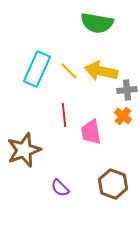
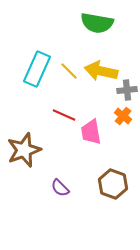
red line: rotated 60 degrees counterclockwise
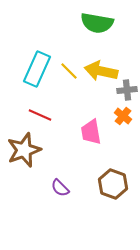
red line: moved 24 px left
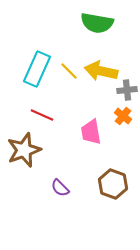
red line: moved 2 px right
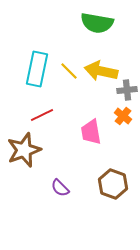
cyan rectangle: rotated 12 degrees counterclockwise
red line: rotated 50 degrees counterclockwise
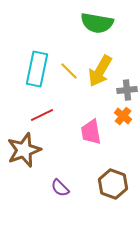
yellow arrow: moved 1 px left; rotated 72 degrees counterclockwise
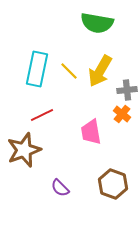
orange cross: moved 1 px left, 2 px up
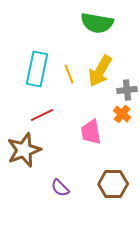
yellow line: moved 3 px down; rotated 24 degrees clockwise
brown hexagon: rotated 20 degrees counterclockwise
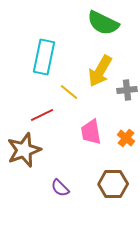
green semicircle: moved 6 px right; rotated 16 degrees clockwise
cyan rectangle: moved 7 px right, 12 px up
yellow line: moved 18 px down; rotated 30 degrees counterclockwise
orange cross: moved 4 px right, 24 px down
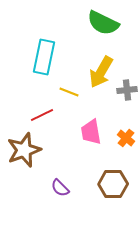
yellow arrow: moved 1 px right, 1 px down
yellow line: rotated 18 degrees counterclockwise
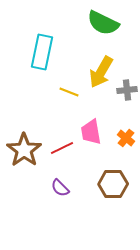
cyan rectangle: moved 2 px left, 5 px up
red line: moved 20 px right, 33 px down
brown star: rotated 16 degrees counterclockwise
